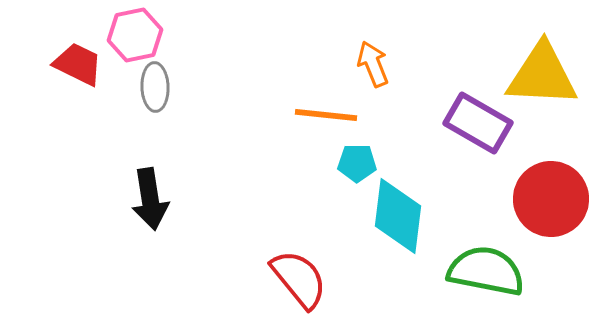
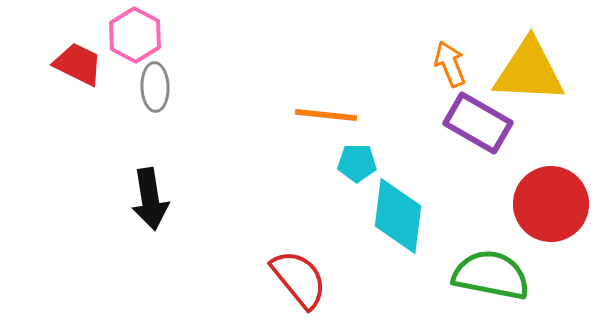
pink hexagon: rotated 20 degrees counterclockwise
orange arrow: moved 77 px right
yellow triangle: moved 13 px left, 4 px up
red circle: moved 5 px down
green semicircle: moved 5 px right, 4 px down
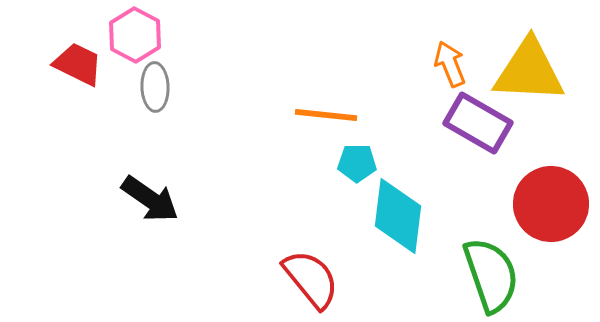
black arrow: rotated 46 degrees counterclockwise
green semicircle: rotated 60 degrees clockwise
red semicircle: moved 12 px right
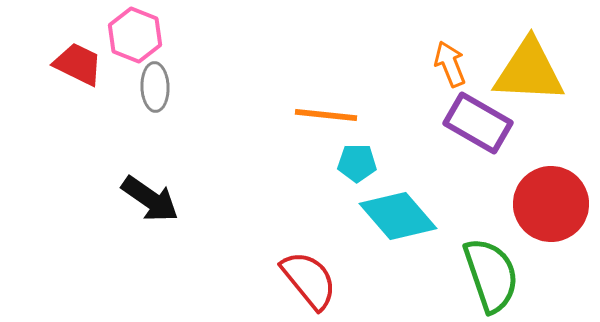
pink hexagon: rotated 6 degrees counterclockwise
cyan diamond: rotated 48 degrees counterclockwise
red semicircle: moved 2 px left, 1 px down
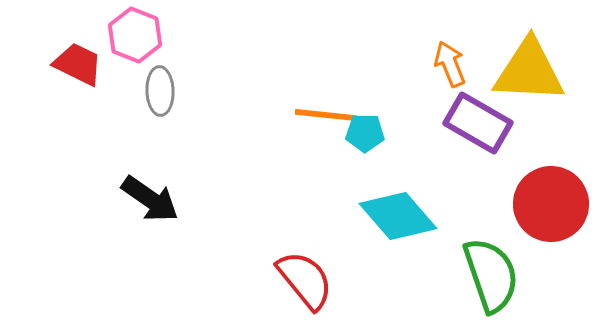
gray ellipse: moved 5 px right, 4 px down
cyan pentagon: moved 8 px right, 30 px up
red semicircle: moved 4 px left
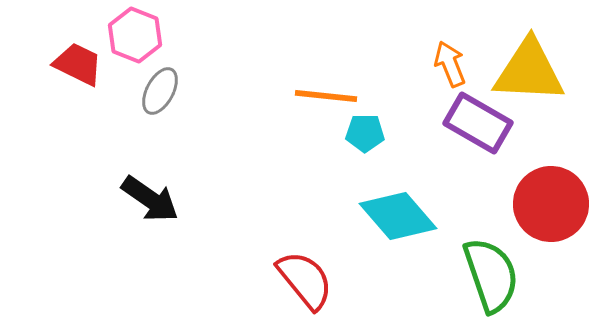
gray ellipse: rotated 30 degrees clockwise
orange line: moved 19 px up
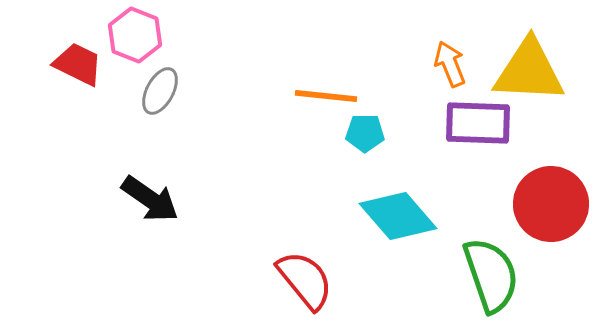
purple rectangle: rotated 28 degrees counterclockwise
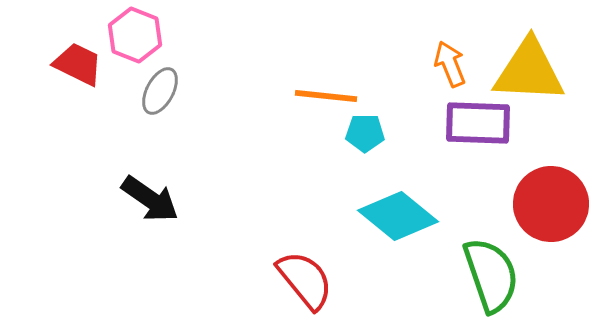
cyan diamond: rotated 10 degrees counterclockwise
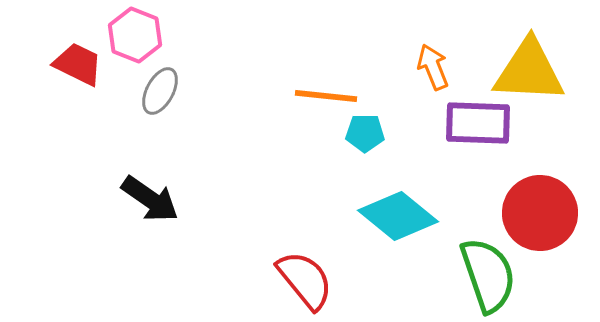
orange arrow: moved 17 px left, 3 px down
red circle: moved 11 px left, 9 px down
green semicircle: moved 3 px left
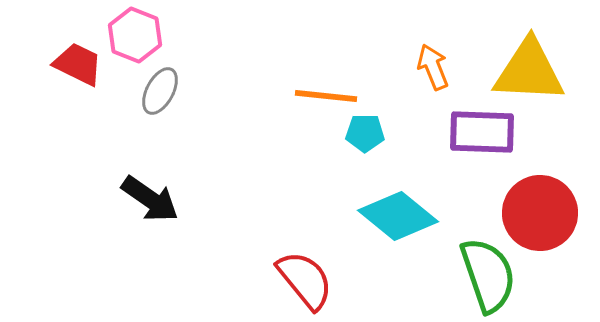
purple rectangle: moved 4 px right, 9 px down
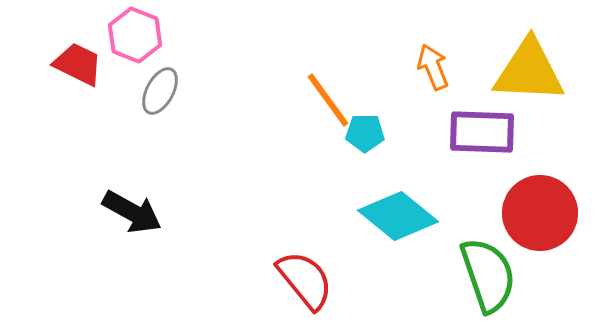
orange line: moved 2 px right, 4 px down; rotated 48 degrees clockwise
black arrow: moved 18 px left, 13 px down; rotated 6 degrees counterclockwise
